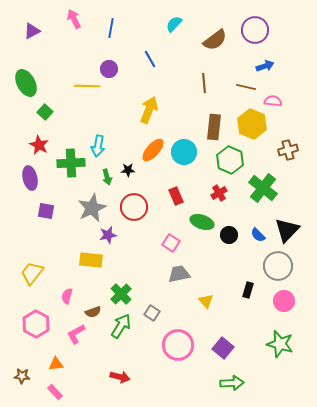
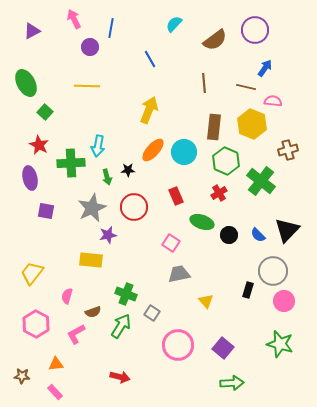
blue arrow at (265, 66): moved 2 px down; rotated 36 degrees counterclockwise
purple circle at (109, 69): moved 19 px left, 22 px up
green hexagon at (230, 160): moved 4 px left, 1 px down
green cross at (263, 188): moved 2 px left, 7 px up
gray circle at (278, 266): moved 5 px left, 5 px down
green cross at (121, 294): moved 5 px right; rotated 25 degrees counterclockwise
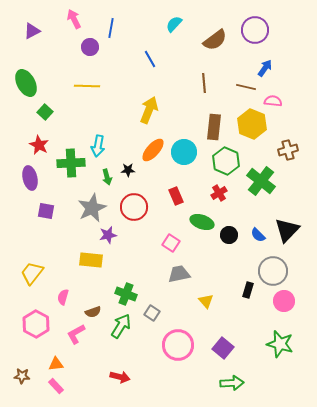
pink semicircle at (67, 296): moved 4 px left, 1 px down
pink rectangle at (55, 392): moved 1 px right, 6 px up
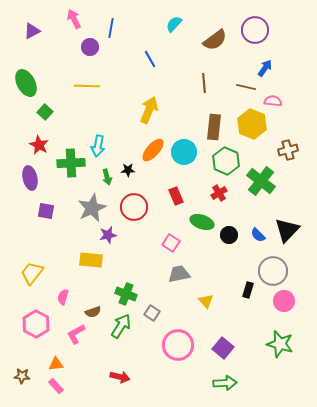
green arrow at (232, 383): moved 7 px left
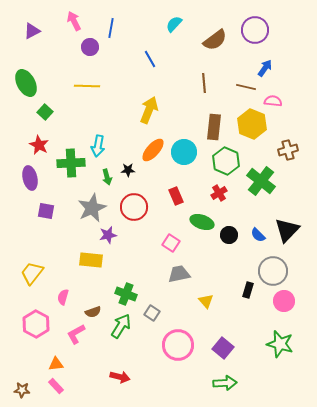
pink arrow at (74, 19): moved 2 px down
brown star at (22, 376): moved 14 px down
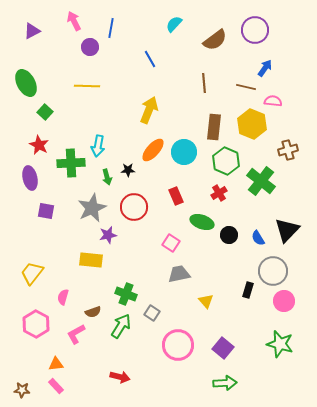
blue semicircle at (258, 235): moved 3 px down; rotated 14 degrees clockwise
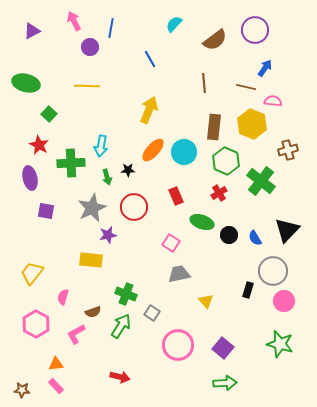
green ellipse at (26, 83): rotated 48 degrees counterclockwise
green square at (45, 112): moved 4 px right, 2 px down
cyan arrow at (98, 146): moved 3 px right
blue semicircle at (258, 238): moved 3 px left
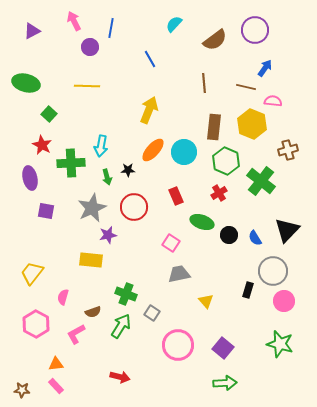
red star at (39, 145): moved 3 px right
